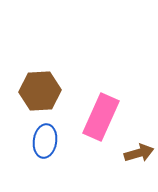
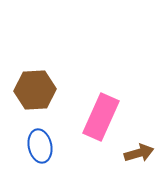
brown hexagon: moved 5 px left, 1 px up
blue ellipse: moved 5 px left, 5 px down; rotated 20 degrees counterclockwise
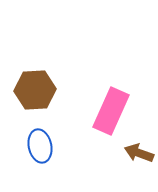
pink rectangle: moved 10 px right, 6 px up
brown arrow: rotated 144 degrees counterclockwise
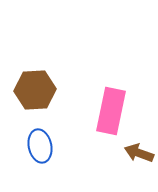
pink rectangle: rotated 12 degrees counterclockwise
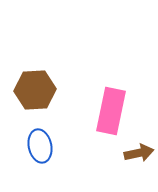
brown arrow: rotated 148 degrees clockwise
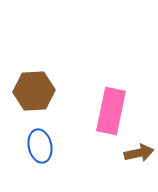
brown hexagon: moved 1 px left, 1 px down
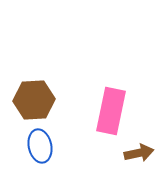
brown hexagon: moved 9 px down
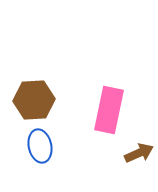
pink rectangle: moved 2 px left, 1 px up
brown arrow: rotated 12 degrees counterclockwise
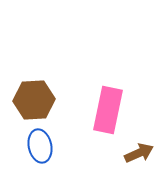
pink rectangle: moved 1 px left
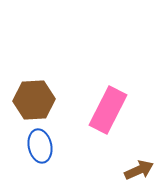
pink rectangle: rotated 15 degrees clockwise
brown arrow: moved 17 px down
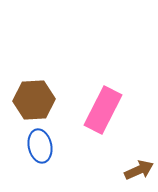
pink rectangle: moved 5 px left
